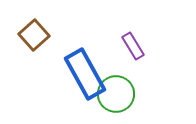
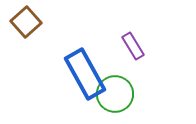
brown square: moved 8 px left, 13 px up
green circle: moved 1 px left
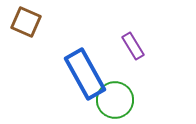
brown square: rotated 24 degrees counterclockwise
green circle: moved 6 px down
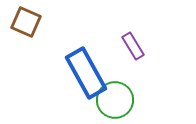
blue rectangle: moved 1 px right, 1 px up
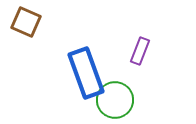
purple rectangle: moved 7 px right, 5 px down; rotated 52 degrees clockwise
blue rectangle: rotated 9 degrees clockwise
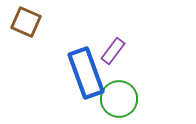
purple rectangle: moved 27 px left; rotated 16 degrees clockwise
green circle: moved 4 px right, 1 px up
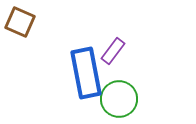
brown square: moved 6 px left
blue rectangle: rotated 9 degrees clockwise
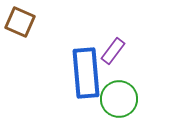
blue rectangle: rotated 6 degrees clockwise
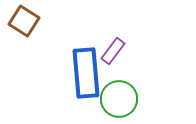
brown square: moved 4 px right, 1 px up; rotated 8 degrees clockwise
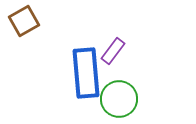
brown square: rotated 28 degrees clockwise
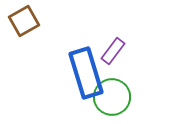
blue rectangle: rotated 12 degrees counterclockwise
green circle: moved 7 px left, 2 px up
